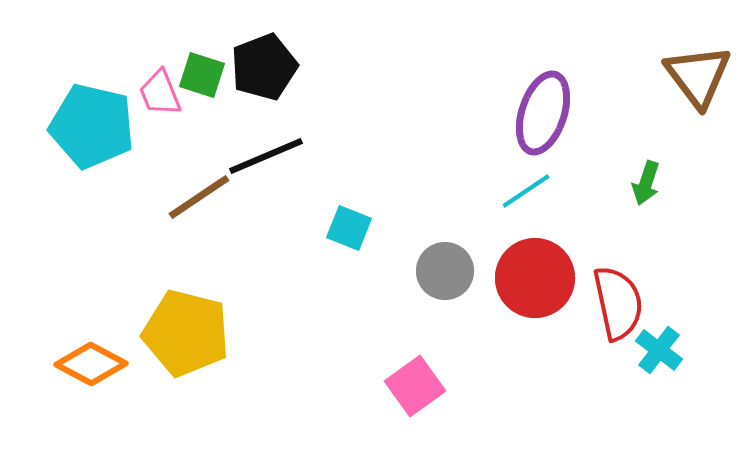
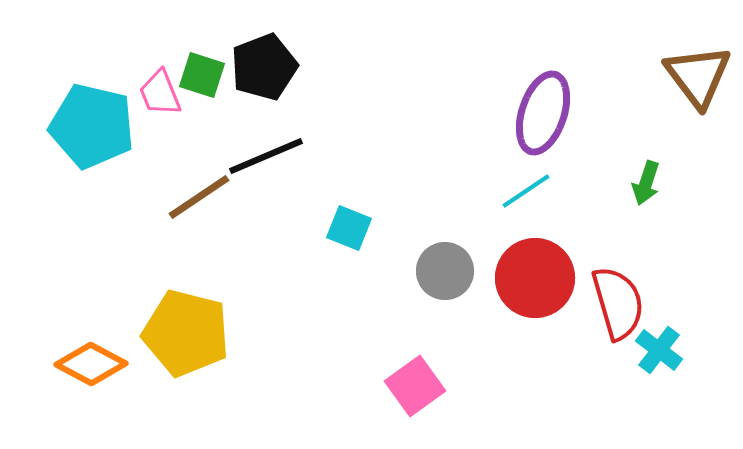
red semicircle: rotated 4 degrees counterclockwise
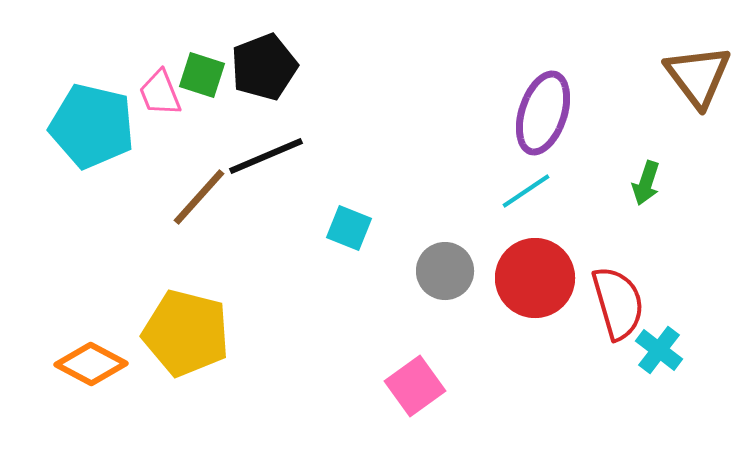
brown line: rotated 14 degrees counterclockwise
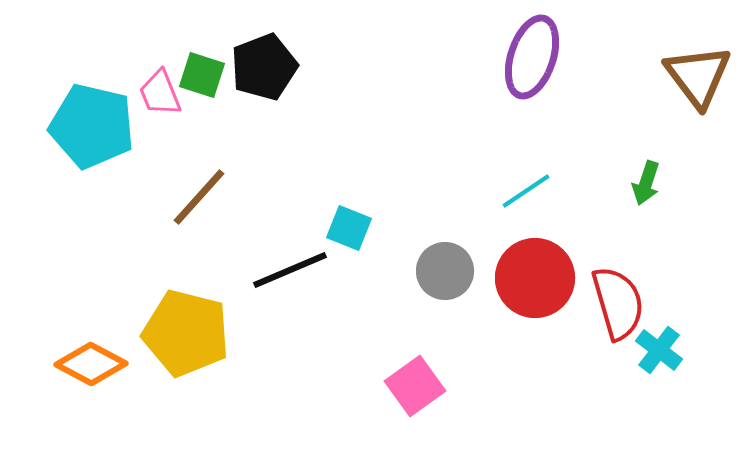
purple ellipse: moved 11 px left, 56 px up
black line: moved 24 px right, 114 px down
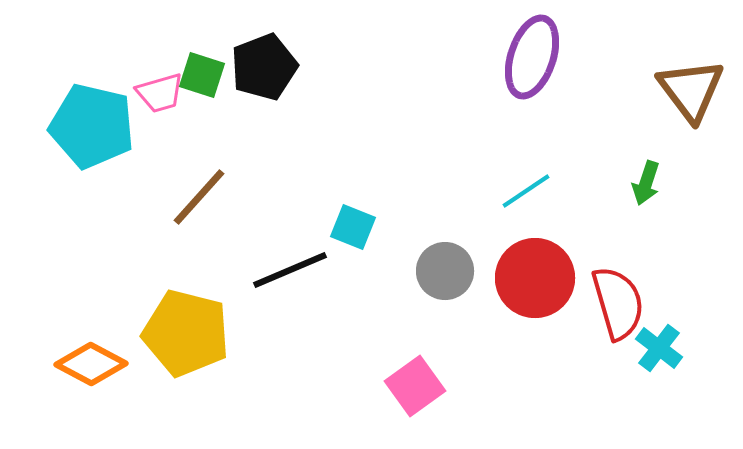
brown triangle: moved 7 px left, 14 px down
pink trapezoid: rotated 84 degrees counterclockwise
cyan square: moved 4 px right, 1 px up
cyan cross: moved 2 px up
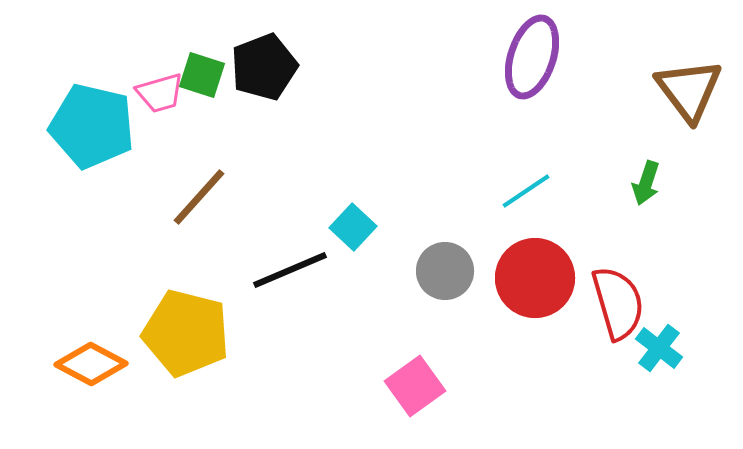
brown triangle: moved 2 px left
cyan square: rotated 21 degrees clockwise
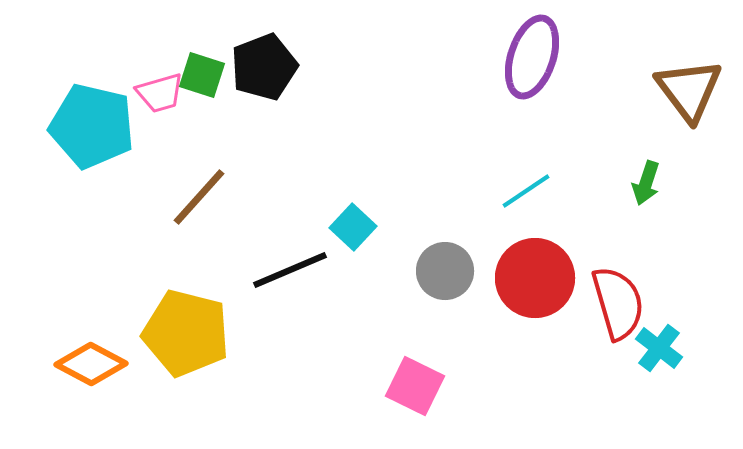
pink square: rotated 28 degrees counterclockwise
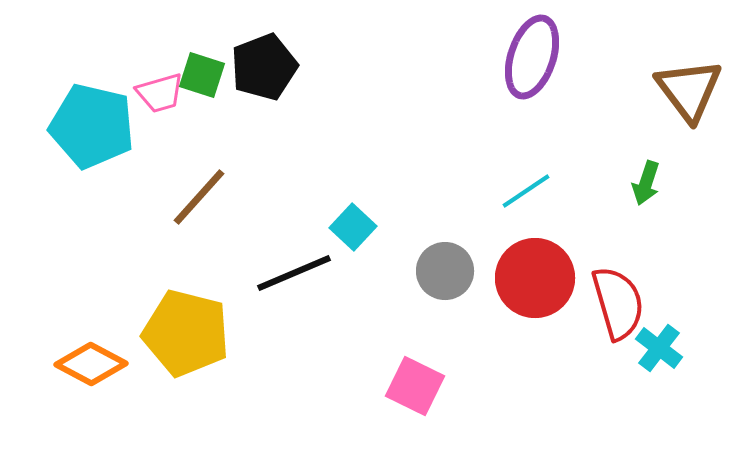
black line: moved 4 px right, 3 px down
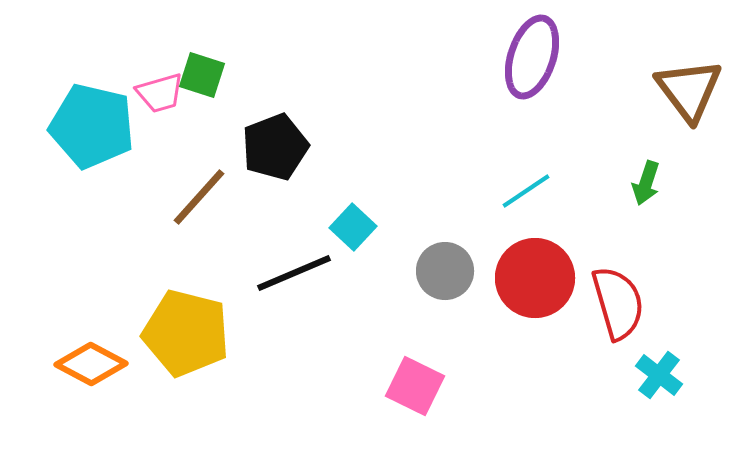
black pentagon: moved 11 px right, 80 px down
cyan cross: moved 27 px down
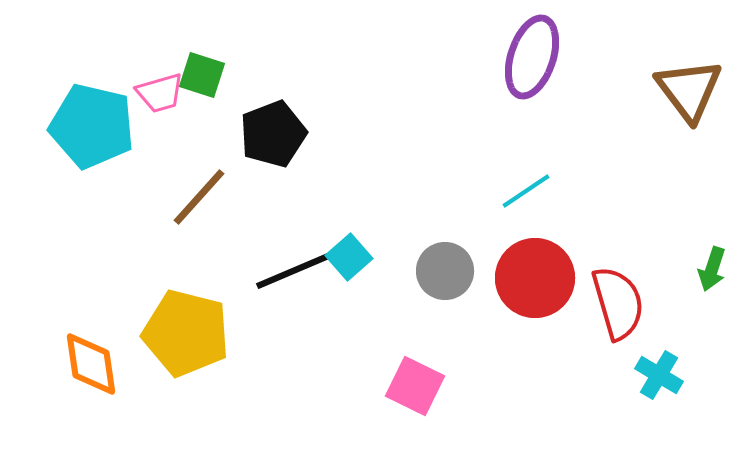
black pentagon: moved 2 px left, 13 px up
green arrow: moved 66 px right, 86 px down
cyan square: moved 4 px left, 30 px down; rotated 6 degrees clockwise
black line: moved 1 px left, 2 px up
orange diamond: rotated 54 degrees clockwise
cyan cross: rotated 6 degrees counterclockwise
